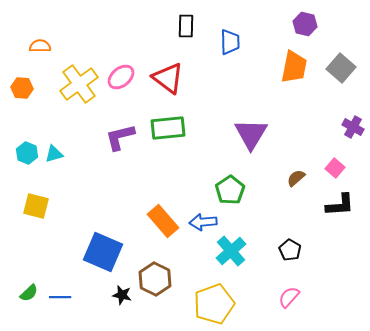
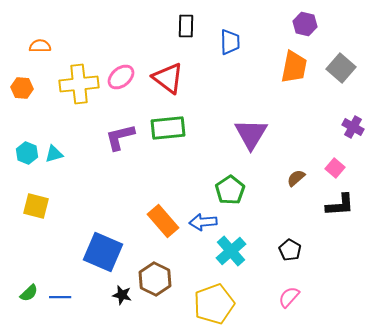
yellow cross: rotated 30 degrees clockwise
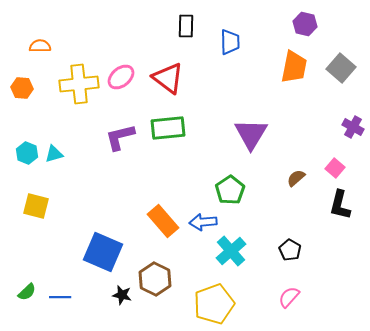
black L-shape: rotated 108 degrees clockwise
green semicircle: moved 2 px left, 1 px up
